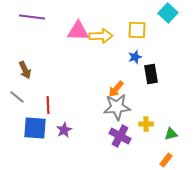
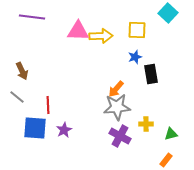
brown arrow: moved 3 px left, 1 px down
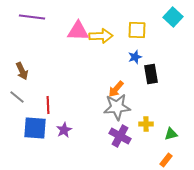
cyan square: moved 5 px right, 4 px down
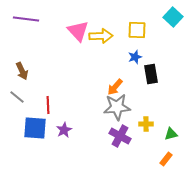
purple line: moved 6 px left, 2 px down
pink triangle: rotated 45 degrees clockwise
orange arrow: moved 1 px left, 2 px up
orange rectangle: moved 1 px up
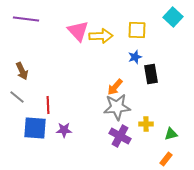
purple star: rotated 28 degrees clockwise
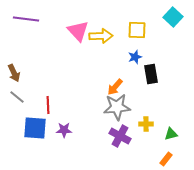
brown arrow: moved 8 px left, 2 px down
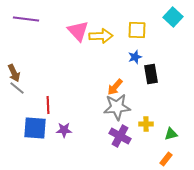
gray line: moved 9 px up
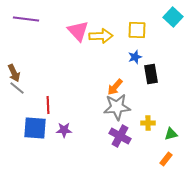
yellow cross: moved 2 px right, 1 px up
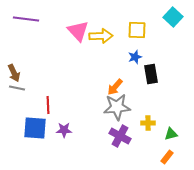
gray line: rotated 28 degrees counterclockwise
orange rectangle: moved 1 px right, 2 px up
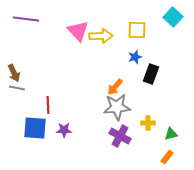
black rectangle: rotated 30 degrees clockwise
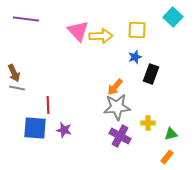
purple star: rotated 14 degrees clockwise
